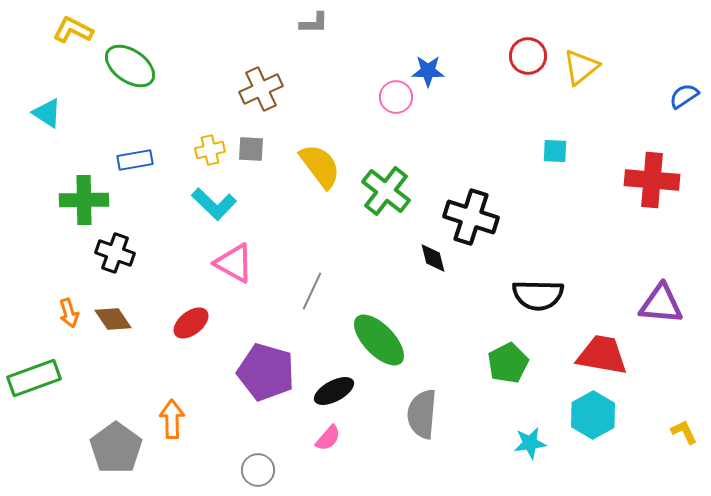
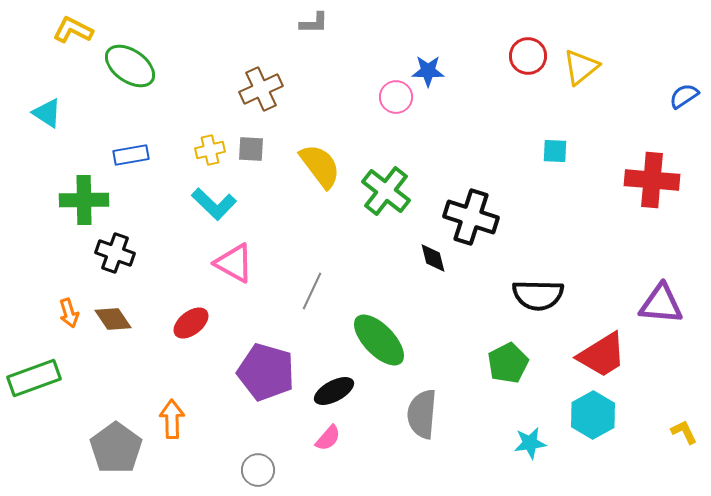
blue rectangle at (135, 160): moved 4 px left, 5 px up
red trapezoid at (602, 355): rotated 138 degrees clockwise
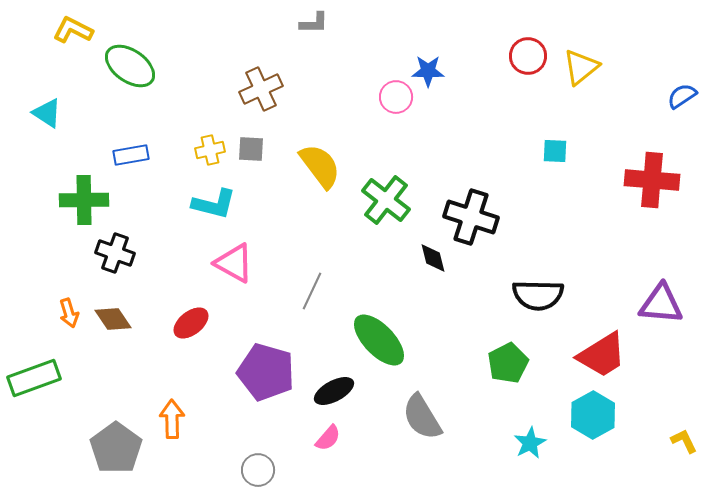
blue semicircle at (684, 96): moved 2 px left
green cross at (386, 191): moved 9 px down
cyan L-shape at (214, 204): rotated 30 degrees counterclockwise
gray semicircle at (422, 414): moved 3 px down; rotated 36 degrees counterclockwise
yellow L-shape at (684, 432): moved 9 px down
cyan star at (530, 443): rotated 20 degrees counterclockwise
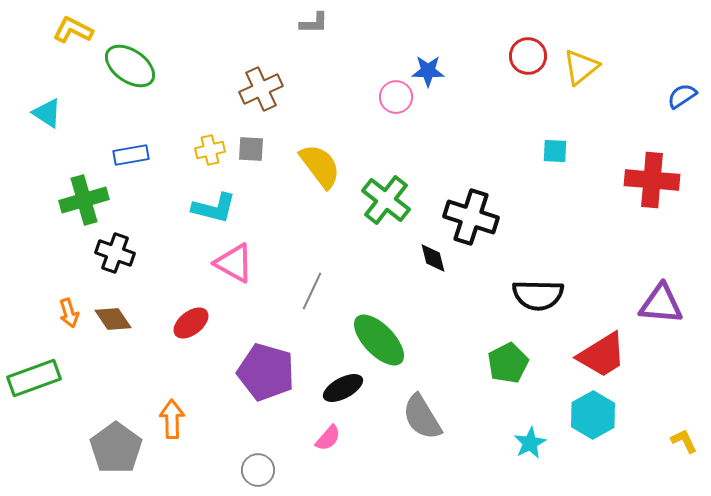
green cross at (84, 200): rotated 15 degrees counterclockwise
cyan L-shape at (214, 204): moved 4 px down
black ellipse at (334, 391): moved 9 px right, 3 px up
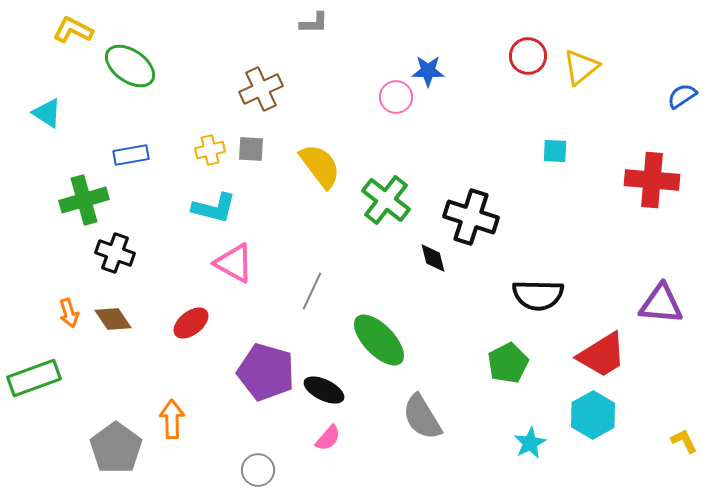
black ellipse at (343, 388): moved 19 px left, 2 px down; rotated 54 degrees clockwise
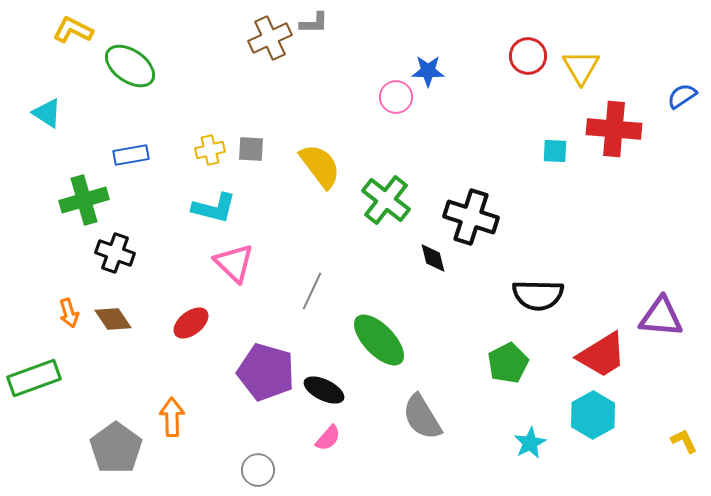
yellow triangle at (581, 67): rotated 21 degrees counterclockwise
brown cross at (261, 89): moved 9 px right, 51 px up
red cross at (652, 180): moved 38 px left, 51 px up
pink triangle at (234, 263): rotated 15 degrees clockwise
purple triangle at (661, 304): moved 13 px down
orange arrow at (172, 419): moved 2 px up
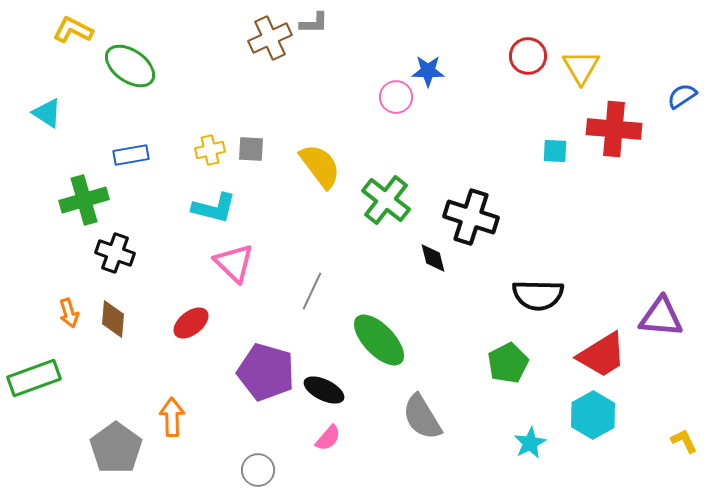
brown diamond at (113, 319): rotated 39 degrees clockwise
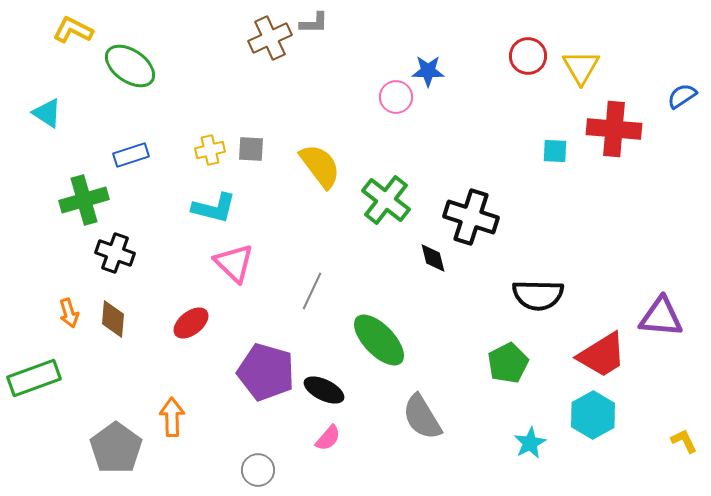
blue rectangle at (131, 155): rotated 8 degrees counterclockwise
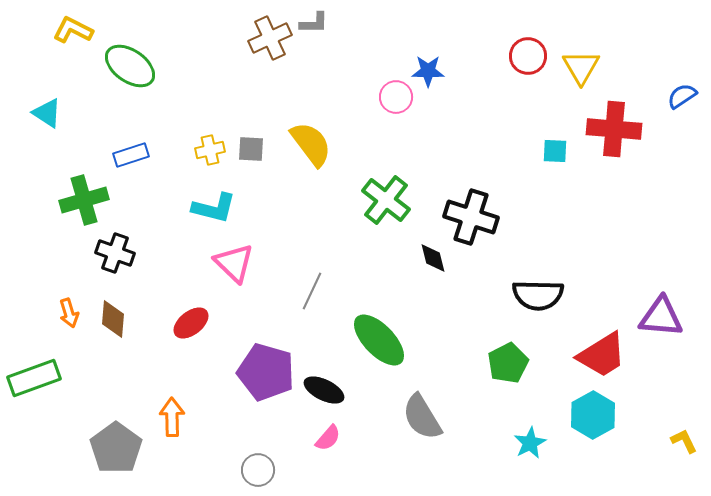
yellow semicircle at (320, 166): moved 9 px left, 22 px up
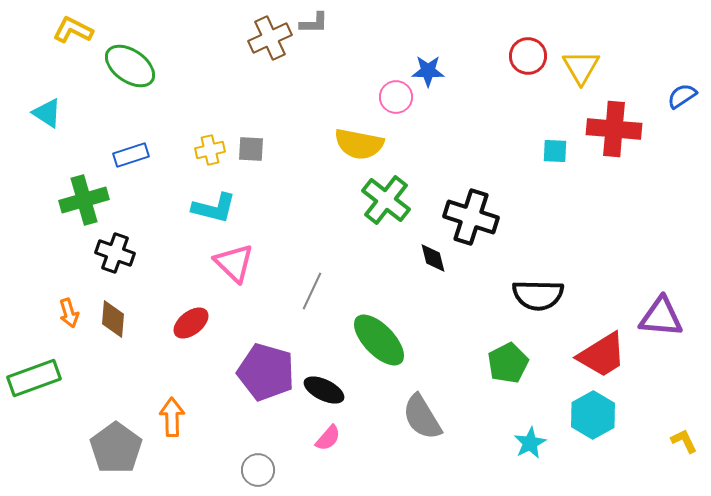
yellow semicircle at (311, 144): moved 48 px right; rotated 138 degrees clockwise
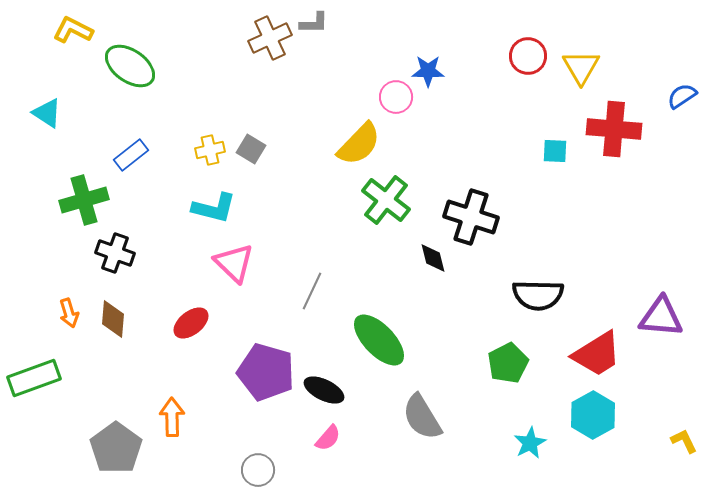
yellow semicircle at (359, 144): rotated 57 degrees counterclockwise
gray square at (251, 149): rotated 28 degrees clockwise
blue rectangle at (131, 155): rotated 20 degrees counterclockwise
red trapezoid at (602, 355): moved 5 px left, 1 px up
